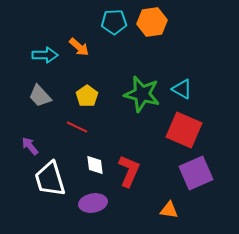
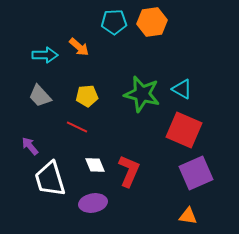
yellow pentagon: rotated 30 degrees clockwise
white diamond: rotated 15 degrees counterclockwise
orange triangle: moved 19 px right, 6 px down
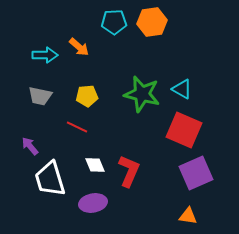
gray trapezoid: rotated 35 degrees counterclockwise
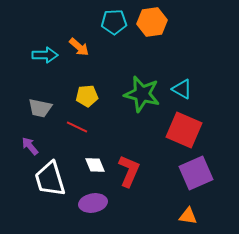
gray trapezoid: moved 12 px down
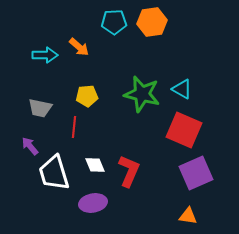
red line: moved 3 px left; rotated 70 degrees clockwise
white trapezoid: moved 4 px right, 6 px up
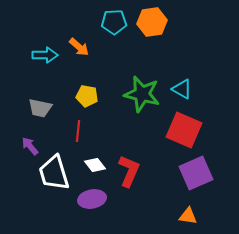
yellow pentagon: rotated 15 degrees clockwise
red line: moved 4 px right, 4 px down
white diamond: rotated 15 degrees counterclockwise
purple ellipse: moved 1 px left, 4 px up
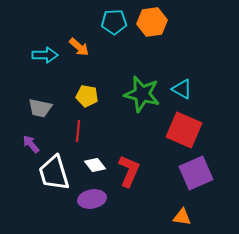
purple arrow: moved 1 px right, 2 px up
orange triangle: moved 6 px left, 1 px down
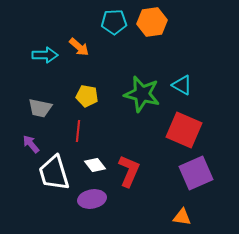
cyan triangle: moved 4 px up
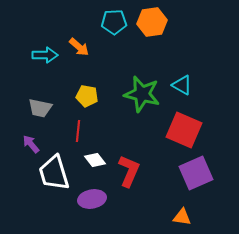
white diamond: moved 5 px up
